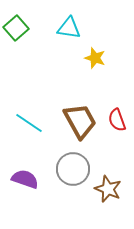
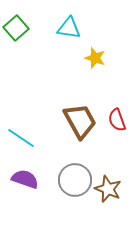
cyan line: moved 8 px left, 15 px down
gray circle: moved 2 px right, 11 px down
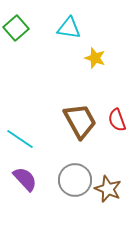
cyan line: moved 1 px left, 1 px down
purple semicircle: rotated 28 degrees clockwise
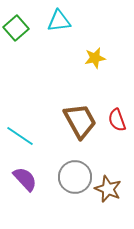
cyan triangle: moved 10 px left, 7 px up; rotated 15 degrees counterclockwise
yellow star: rotated 30 degrees counterclockwise
cyan line: moved 3 px up
gray circle: moved 3 px up
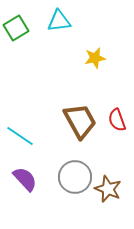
green square: rotated 10 degrees clockwise
